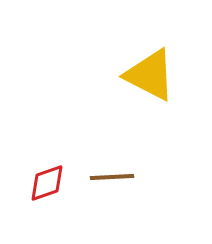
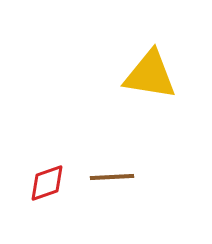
yellow triangle: rotated 18 degrees counterclockwise
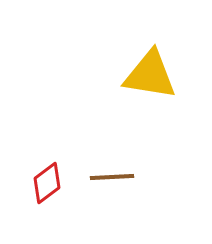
red diamond: rotated 18 degrees counterclockwise
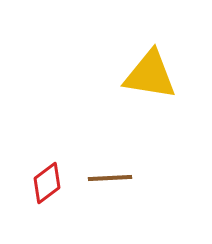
brown line: moved 2 px left, 1 px down
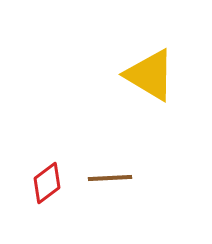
yellow triangle: rotated 22 degrees clockwise
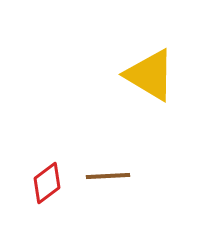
brown line: moved 2 px left, 2 px up
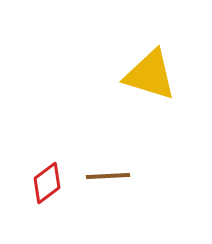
yellow triangle: rotated 14 degrees counterclockwise
